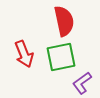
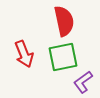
green square: moved 2 px right
purple L-shape: moved 1 px right, 1 px up
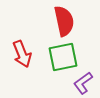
red arrow: moved 2 px left
purple L-shape: moved 1 px down
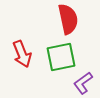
red semicircle: moved 4 px right, 2 px up
green square: moved 2 px left
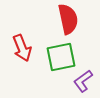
red arrow: moved 6 px up
purple L-shape: moved 2 px up
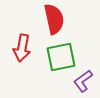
red semicircle: moved 14 px left
red arrow: rotated 32 degrees clockwise
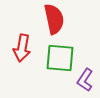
green square: moved 1 px left, 1 px down; rotated 16 degrees clockwise
purple L-shape: moved 2 px right, 1 px up; rotated 20 degrees counterclockwise
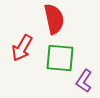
red arrow: rotated 20 degrees clockwise
purple L-shape: moved 1 px left, 1 px down
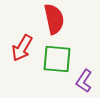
green square: moved 3 px left, 1 px down
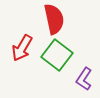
green square: moved 4 px up; rotated 32 degrees clockwise
purple L-shape: moved 2 px up
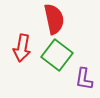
red arrow: rotated 20 degrees counterclockwise
purple L-shape: rotated 25 degrees counterclockwise
